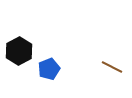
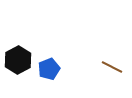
black hexagon: moved 1 px left, 9 px down
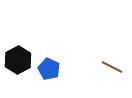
blue pentagon: rotated 25 degrees counterclockwise
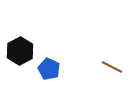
black hexagon: moved 2 px right, 9 px up
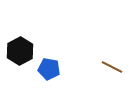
blue pentagon: rotated 15 degrees counterclockwise
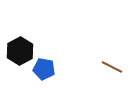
blue pentagon: moved 5 px left
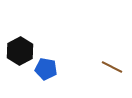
blue pentagon: moved 2 px right
